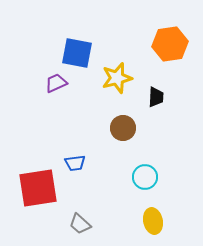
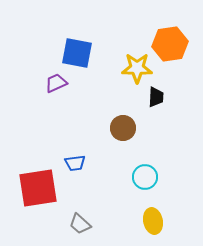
yellow star: moved 20 px right, 10 px up; rotated 16 degrees clockwise
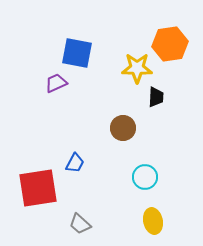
blue trapezoid: rotated 55 degrees counterclockwise
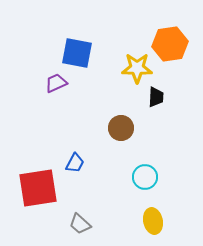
brown circle: moved 2 px left
